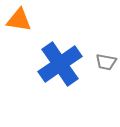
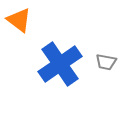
orange triangle: rotated 28 degrees clockwise
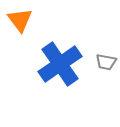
orange triangle: moved 1 px right; rotated 16 degrees clockwise
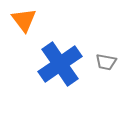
orange triangle: moved 4 px right
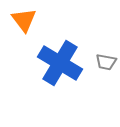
blue cross: moved 1 px up; rotated 24 degrees counterclockwise
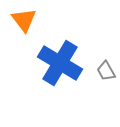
gray trapezoid: moved 9 px down; rotated 50 degrees clockwise
